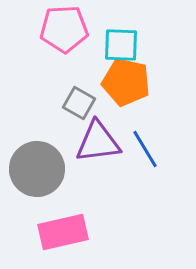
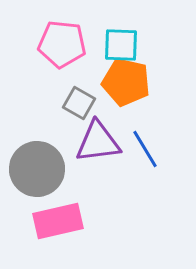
pink pentagon: moved 2 px left, 15 px down; rotated 9 degrees clockwise
pink rectangle: moved 5 px left, 11 px up
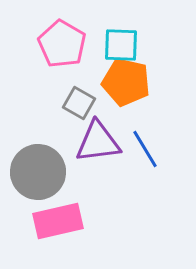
pink pentagon: rotated 24 degrees clockwise
gray circle: moved 1 px right, 3 px down
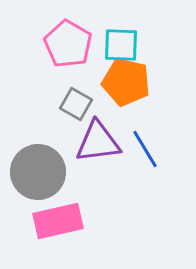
pink pentagon: moved 6 px right
gray square: moved 3 px left, 1 px down
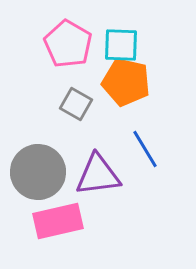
purple triangle: moved 33 px down
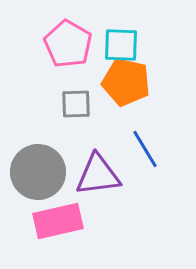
gray square: rotated 32 degrees counterclockwise
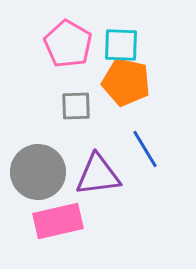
gray square: moved 2 px down
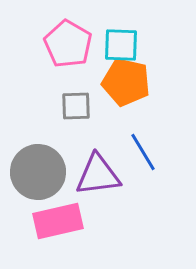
blue line: moved 2 px left, 3 px down
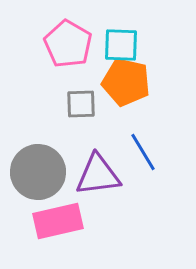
gray square: moved 5 px right, 2 px up
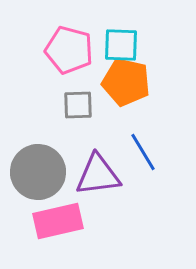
pink pentagon: moved 1 px right, 6 px down; rotated 15 degrees counterclockwise
gray square: moved 3 px left, 1 px down
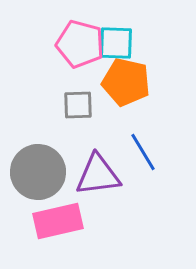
cyan square: moved 5 px left, 2 px up
pink pentagon: moved 11 px right, 6 px up
